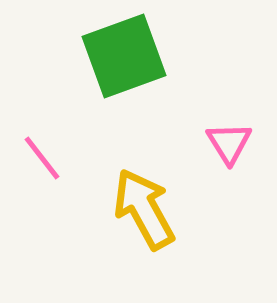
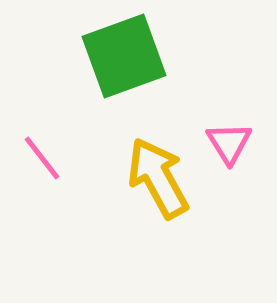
yellow arrow: moved 14 px right, 31 px up
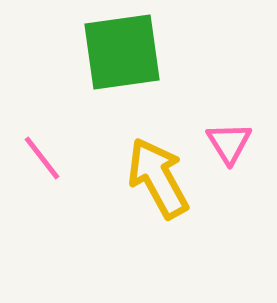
green square: moved 2 px left, 4 px up; rotated 12 degrees clockwise
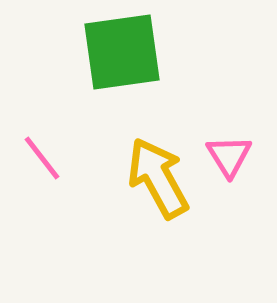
pink triangle: moved 13 px down
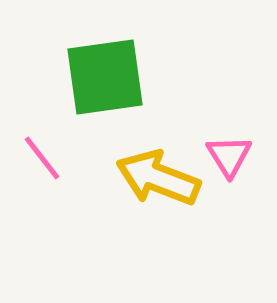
green square: moved 17 px left, 25 px down
yellow arrow: rotated 40 degrees counterclockwise
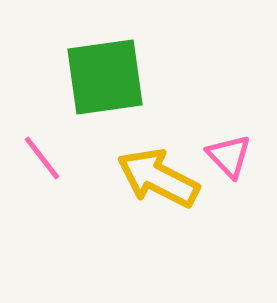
pink triangle: rotated 12 degrees counterclockwise
yellow arrow: rotated 6 degrees clockwise
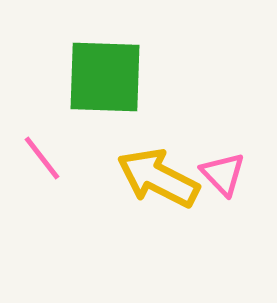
green square: rotated 10 degrees clockwise
pink triangle: moved 6 px left, 18 px down
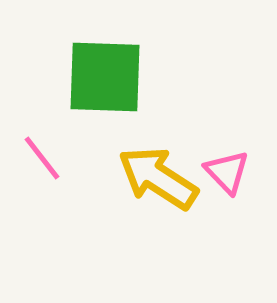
pink triangle: moved 4 px right, 2 px up
yellow arrow: rotated 6 degrees clockwise
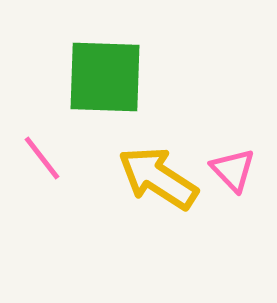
pink triangle: moved 6 px right, 2 px up
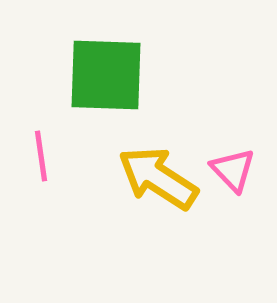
green square: moved 1 px right, 2 px up
pink line: moved 1 px left, 2 px up; rotated 30 degrees clockwise
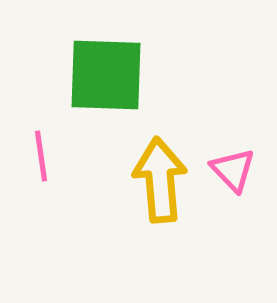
yellow arrow: moved 2 px right, 2 px down; rotated 52 degrees clockwise
